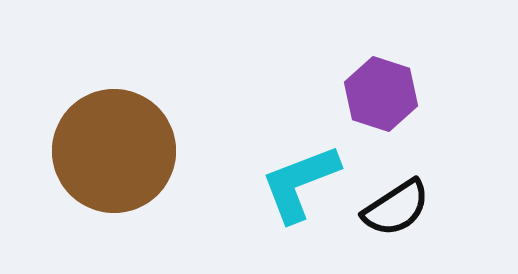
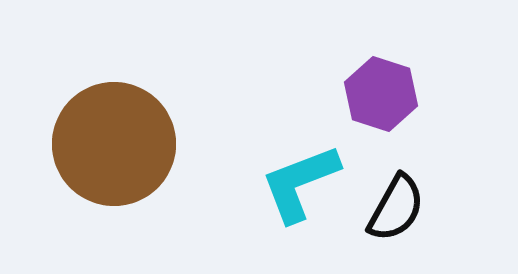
brown circle: moved 7 px up
black semicircle: rotated 28 degrees counterclockwise
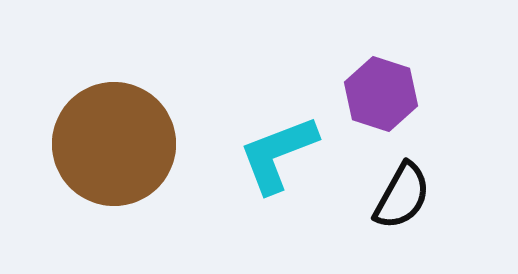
cyan L-shape: moved 22 px left, 29 px up
black semicircle: moved 6 px right, 12 px up
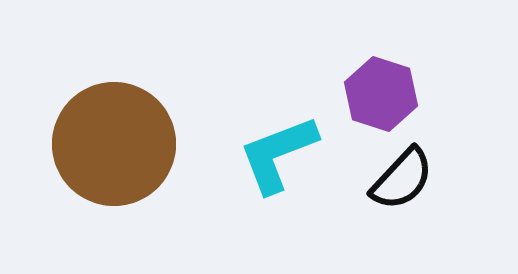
black semicircle: moved 17 px up; rotated 14 degrees clockwise
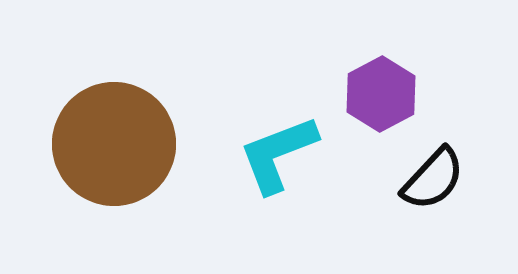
purple hexagon: rotated 14 degrees clockwise
black semicircle: moved 31 px right
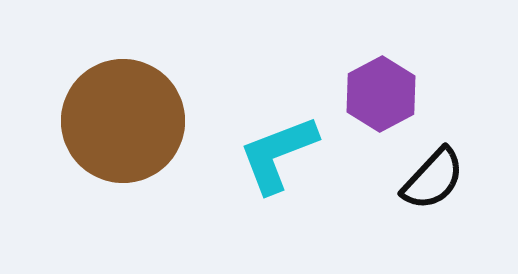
brown circle: moved 9 px right, 23 px up
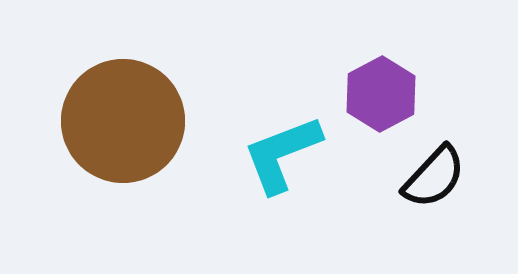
cyan L-shape: moved 4 px right
black semicircle: moved 1 px right, 2 px up
